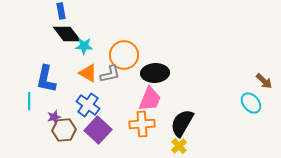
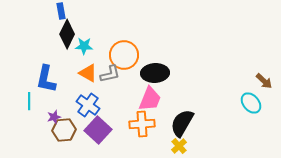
black diamond: rotated 64 degrees clockwise
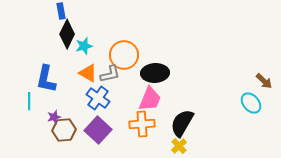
cyan star: rotated 18 degrees counterclockwise
blue cross: moved 10 px right, 7 px up
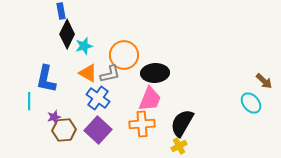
yellow cross: rotated 14 degrees clockwise
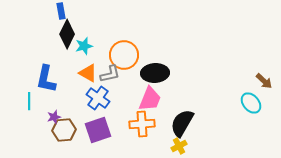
purple square: rotated 28 degrees clockwise
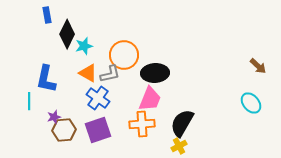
blue rectangle: moved 14 px left, 4 px down
brown arrow: moved 6 px left, 15 px up
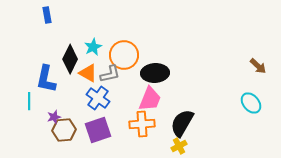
black diamond: moved 3 px right, 25 px down
cyan star: moved 9 px right, 1 px down; rotated 12 degrees counterclockwise
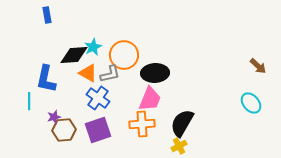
black diamond: moved 4 px right, 4 px up; rotated 60 degrees clockwise
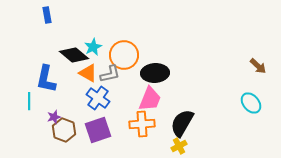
black diamond: rotated 44 degrees clockwise
brown hexagon: rotated 25 degrees clockwise
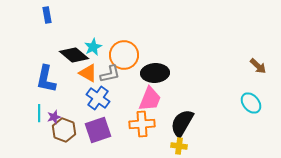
cyan line: moved 10 px right, 12 px down
yellow cross: rotated 35 degrees clockwise
